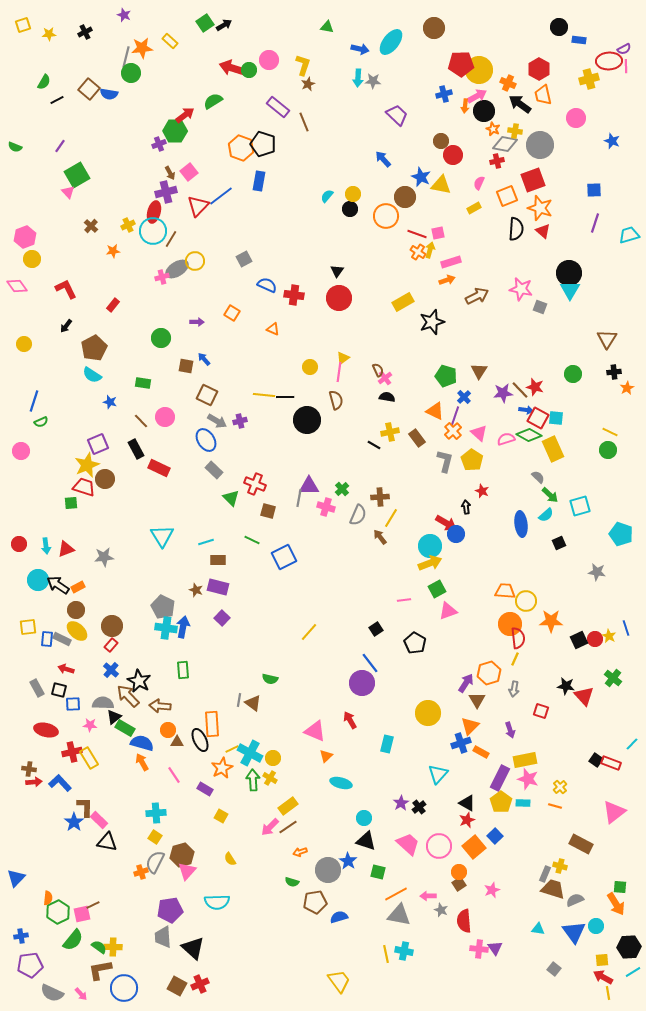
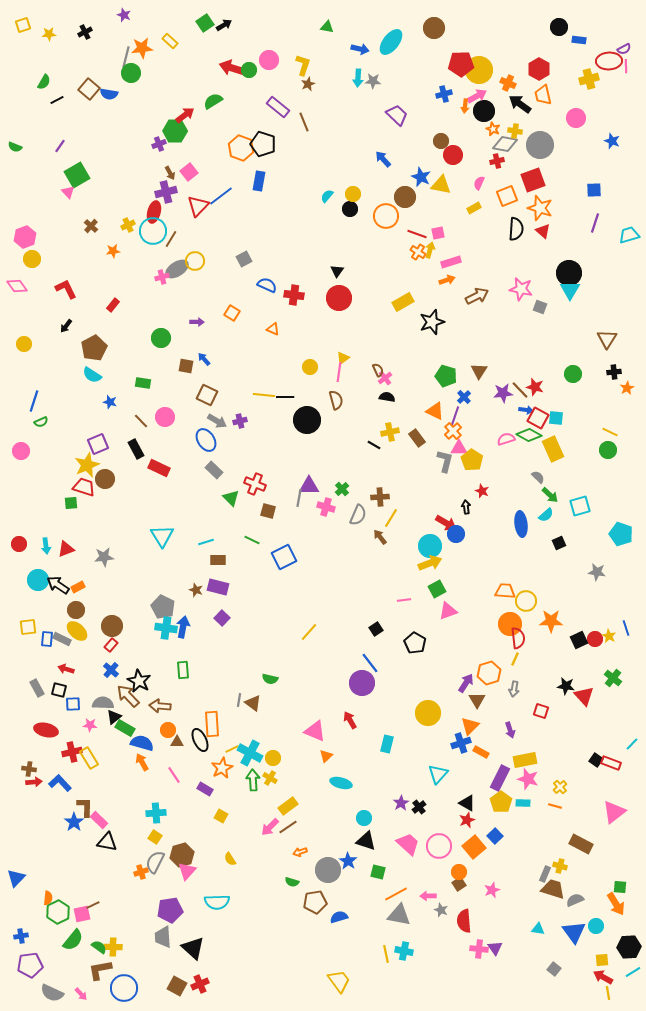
pink triangle at (479, 433): moved 20 px left, 15 px down; rotated 42 degrees counterclockwise
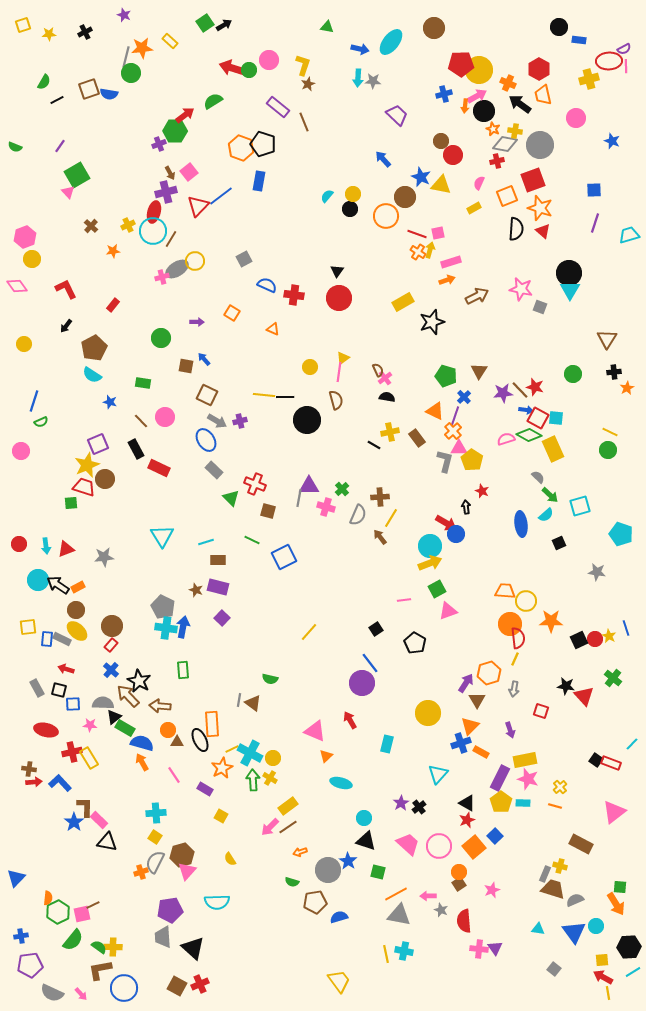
brown square at (89, 89): rotated 30 degrees clockwise
